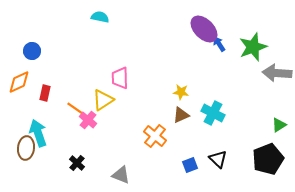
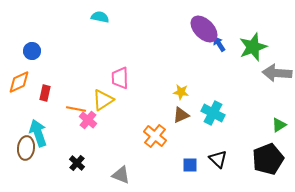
orange line: rotated 24 degrees counterclockwise
blue square: rotated 21 degrees clockwise
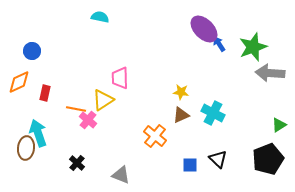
gray arrow: moved 7 px left
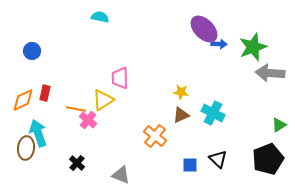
blue arrow: rotated 126 degrees clockwise
orange diamond: moved 4 px right, 18 px down
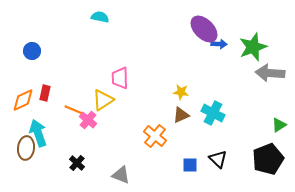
orange line: moved 2 px left, 1 px down; rotated 12 degrees clockwise
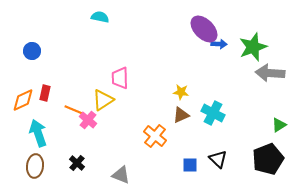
brown ellipse: moved 9 px right, 18 px down
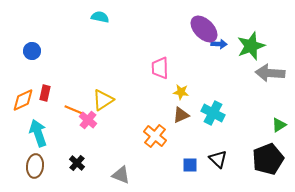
green star: moved 2 px left, 1 px up
pink trapezoid: moved 40 px right, 10 px up
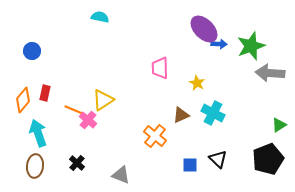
yellow star: moved 16 px right, 9 px up; rotated 21 degrees clockwise
orange diamond: rotated 25 degrees counterclockwise
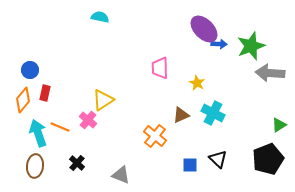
blue circle: moved 2 px left, 19 px down
orange line: moved 14 px left, 17 px down
